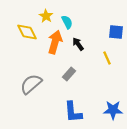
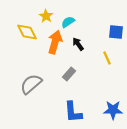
cyan semicircle: moved 1 px right; rotated 96 degrees counterclockwise
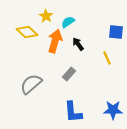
yellow diamond: rotated 20 degrees counterclockwise
orange arrow: moved 1 px up
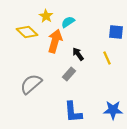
black arrow: moved 10 px down
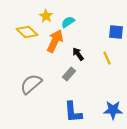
orange arrow: rotated 10 degrees clockwise
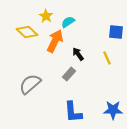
gray semicircle: moved 1 px left
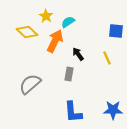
blue square: moved 1 px up
gray rectangle: rotated 32 degrees counterclockwise
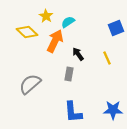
blue square: moved 3 px up; rotated 28 degrees counterclockwise
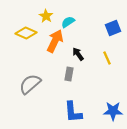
blue square: moved 3 px left
yellow diamond: moved 1 px left, 1 px down; rotated 20 degrees counterclockwise
blue star: moved 1 px down
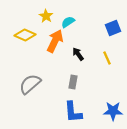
yellow diamond: moved 1 px left, 2 px down
gray rectangle: moved 4 px right, 8 px down
